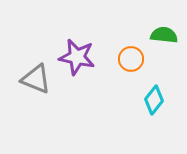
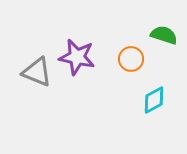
green semicircle: rotated 12 degrees clockwise
gray triangle: moved 1 px right, 7 px up
cyan diamond: rotated 24 degrees clockwise
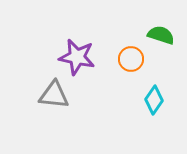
green semicircle: moved 3 px left
gray triangle: moved 17 px right, 23 px down; rotated 16 degrees counterclockwise
cyan diamond: rotated 28 degrees counterclockwise
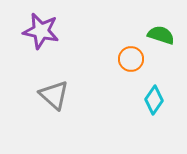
purple star: moved 36 px left, 26 px up
gray triangle: rotated 36 degrees clockwise
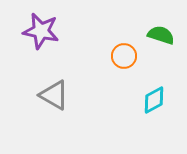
orange circle: moved 7 px left, 3 px up
gray triangle: rotated 12 degrees counterclockwise
cyan diamond: rotated 28 degrees clockwise
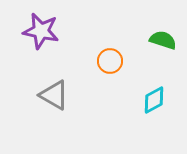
green semicircle: moved 2 px right, 5 px down
orange circle: moved 14 px left, 5 px down
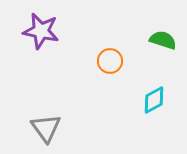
gray triangle: moved 8 px left, 33 px down; rotated 24 degrees clockwise
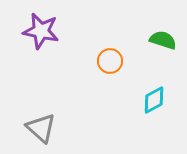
gray triangle: moved 5 px left; rotated 12 degrees counterclockwise
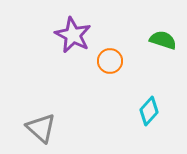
purple star: moved 32 px right, 4 px down; rotated 15 degrees clockwise
cyan diamond: moved 5 px left, 11 px down; rotated 20 degrees counterclockwise
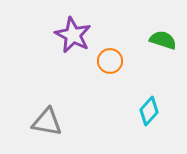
gray triangle: moved 6 px right, 6 px up; rotated 32 degrees counterclockwise
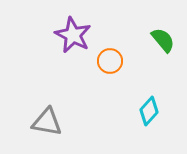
green semicircle: rotated 32 degrees clockwise
